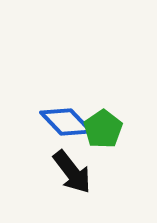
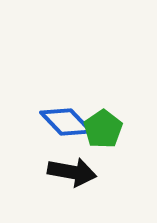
black arrow: rotated 42 degrees counterclockwise
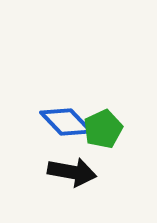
green pentagon: rotated 9 degrees clockwise
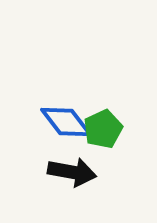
blue diamond: rotated 6 degrees clockwise
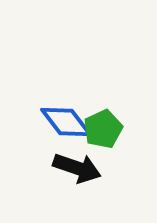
black arrow: moved 5 px right, 4 px up; rotated 9 degrees clockwise
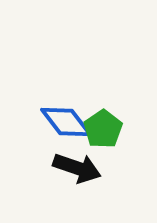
green pentagon: rotated 9 degrees counterclockwise
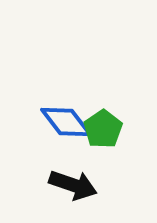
black arrow: moved 4 px left, 17 px down
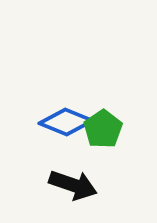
blue diamond: rotated 30 degrees counterclockwise
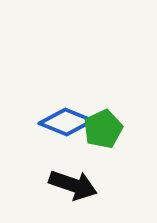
green pentagon: rotated 9 degrees clockwise
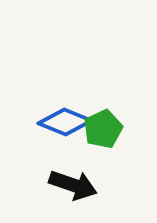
blue diamond: moved 1 px left
